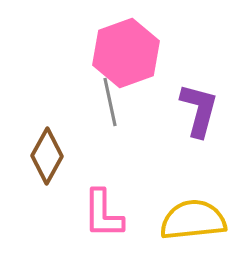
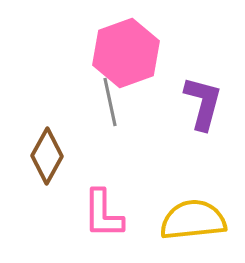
purple L-shape: moved 4 px right, 7 px up
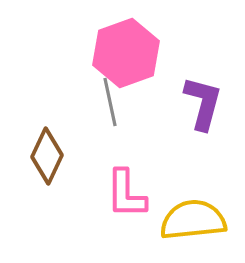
brown diamond: rotated 4 degrees counterclockwise
pink L-shape: moved 23 px right, 20 px up
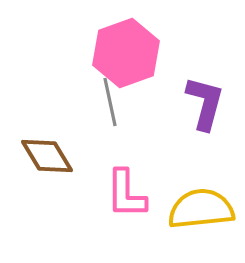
purple L-shape: moved 2 px right
brown diamond: rotated 56 degrees counterclockwise
yellow semicircle: moved 8 px right, 11 px up
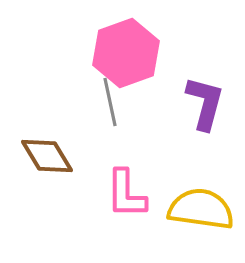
yellow semicircle: rotated 14 degrees clockwise
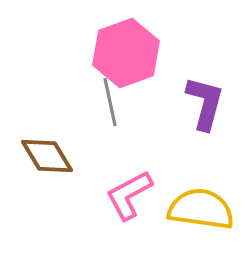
pink L-shape: moved 3 px right, 1 px down; rotated 62 degrees clockwise
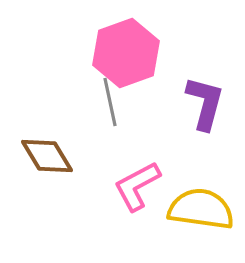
pink L-shape: moved 8 px right, 9 px up
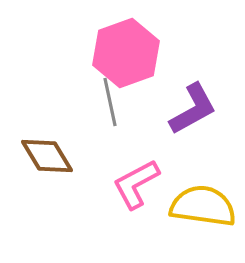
purple L-shape: moved 12 px left, 6 px down; rotated 46 degrees clockwise
pink L-shape: moved 1 px left, 2 px up
yellow semicircle: moved 2 px right, 3 px up
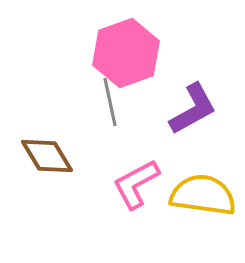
yellow semicircle: moved 11 px up
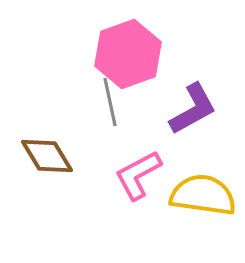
pink hexagon: moved 2 px right, 1 px down
pink L-shape: moved 2 px right, 9 px up
